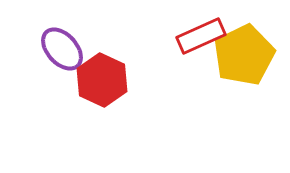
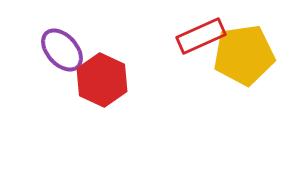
purple ellipse: moved 1 px down
yellow pentagon: rotated 18 degrees clockwise
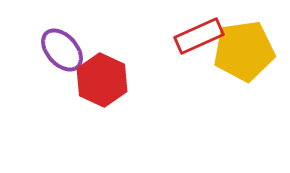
red rectangle: moved 2 px left
yellow pentagon: moved 4 px up
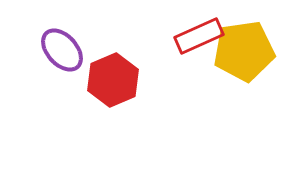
red hexagon: moved 11 px right; rotated 12 degrees clockwise
